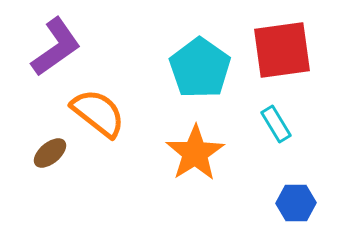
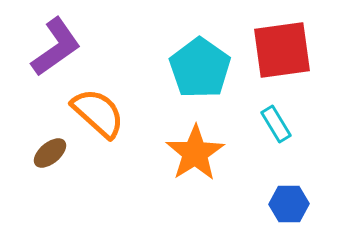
orange semicircle: rotated 4 degrees clockwise
blue hexagon: moved 7 px left, 1 px down
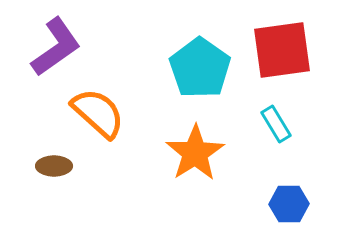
brown ellipse: moved 4 px right, 13 px down; rotated 40 degrees clockwise
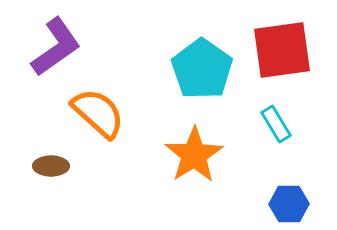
cyan pentagon: moved 2 px right, 1 px down
orange star: moved 1 px left, 2 px down
brown ellipse: moved 3 px left
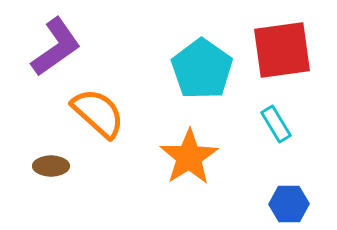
orange star: moved 5 px left, 2 px down
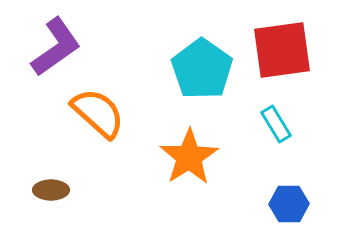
brown ellipse: moved 24 px down
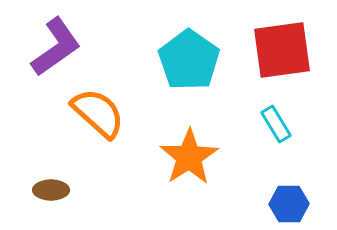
cyan pentagon: moved 13 px left, 9 px up
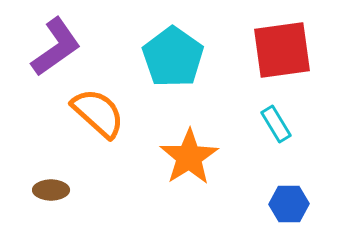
cyan pentagon: moved 16 px left, 3 px up
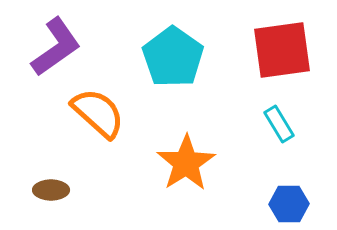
cyan rectangle: moved 3 px right
orange star: moved 3 px left, 6 px down
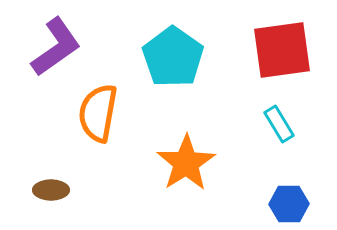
orange semicircle: rotated 122 degrees counterclockwise
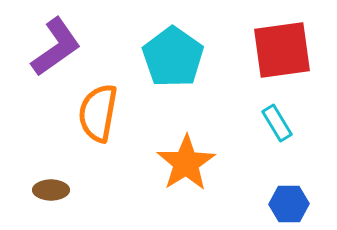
cyan rectangle: moved 2 px left, 1 px up
